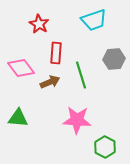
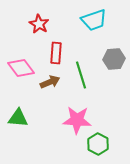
green hexagon: moved 7 px left, 3 px up
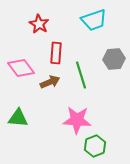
green hexagon: moved 3 px left, 2 px down; rotated 10 degrees clockwise
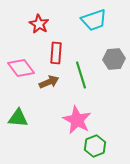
brown arrow: moved 1 px left
pink star: rotated 24 degrees clockwise
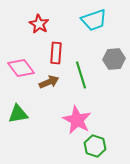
green triangle: moved 4 px up; rotated 15 degrees counterclockwise
green hexagon: rotated 20 degrees counterclockwise
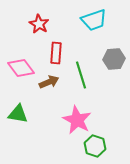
green triangle: rotated 20 degrees clockwise
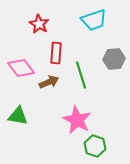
green triangle: moved 2 px down
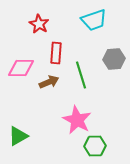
pink diamond: rotated 52 degrees counterclockwise
green triangle: moved 20 px down; rotated 40 degrees counterclockwise
green hexagon: rotated 20 degrees counterclockwise
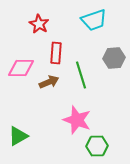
gray hexagon: moved 1 px up
pink star: rotated 8 degrees counterclockwise
green hexagon: moved 2 px right
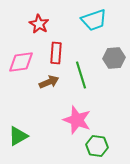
pink diamond: moved 6 px up; rotated 8 degrees counterclockwise
green hexagon: rotated 10 degrees clockwise
